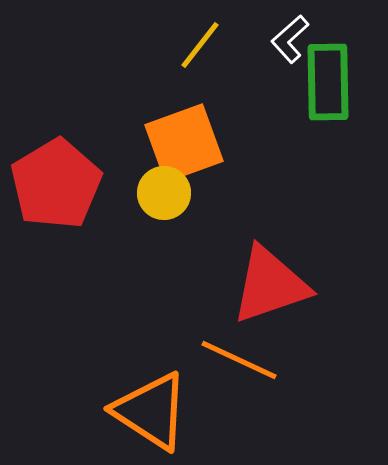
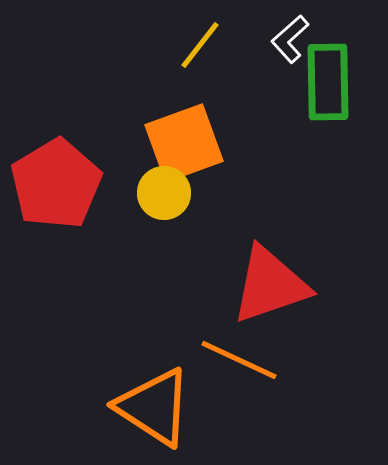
orange triangle: moved 3 px right, 4 px up
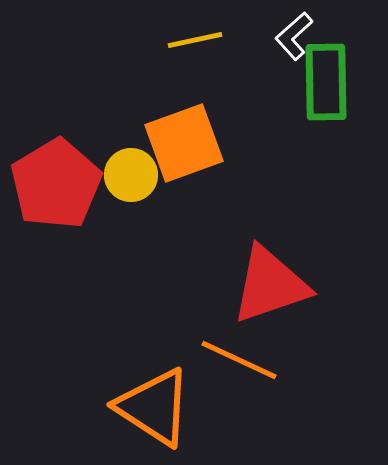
white L-shape: moved 4 px right, 3 px up
yellow line: moved 5 px left, 5 px up; rotated 40 degrees clockwise
green rectangle: moved 2 px left
yellow circle: moved 33 px left, 18 px up
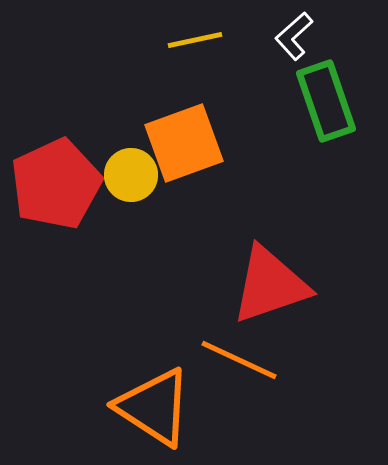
green rectangle: moved 19 px down; rotated 18 degrees counterclockwise
red pentagon: rotated 6 degrees clockwise
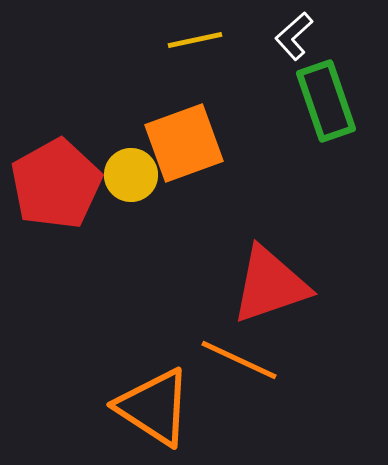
red pentagon: rotated 4 degrees counterclockwise
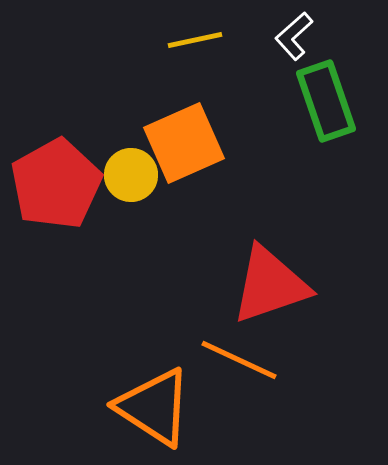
orange square: rotated 4 degrees counterclockwise
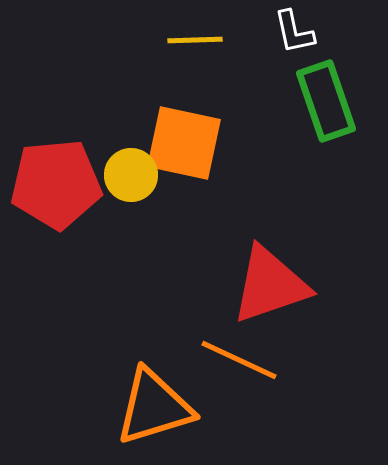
white L-shape: moved 4 px up; rotated 60 degrees counterclockwise
yellow line: rotated 10 degrees clockwise
orange square: rotated 36 degrees clockwise
red pentagon: rotated 24 degrees clockwise
orange triangle: rotated 50 degrees counterclockwise
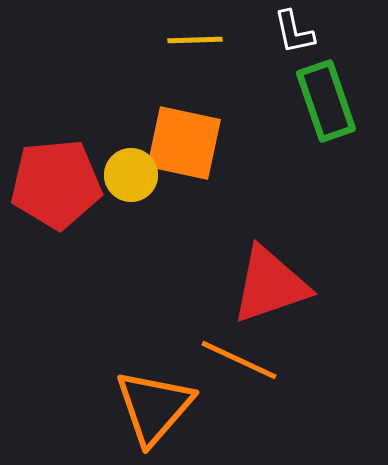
orange triangle: rotated 32 degrees counterclockwise
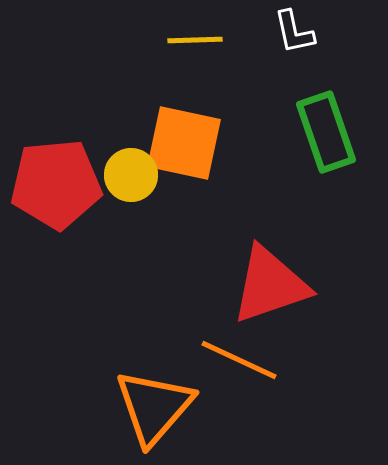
green rectangle: moved 31 px down
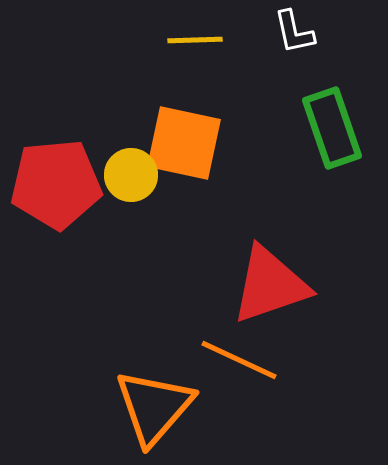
green rectangle: moved 6 px right, 4 px up
